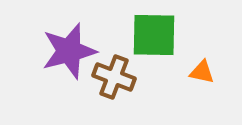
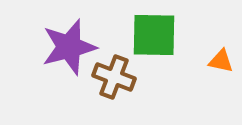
purple star: moved 4 px up
orange triangle: moved 19 px right, 11 px up
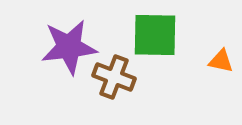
green square: moved 1 px right
purple star: rotated 8 degrees clockwise
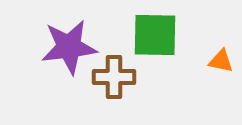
brown cross: rotated 21 degrees counterclockwise
